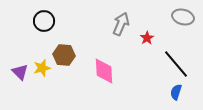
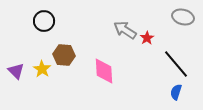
gray arrow: moved 4 px right, 6 px down; rotated 80 degrees counterclockwise
yellow star: moved 1 px down; rotated 24 degrees counterclockwise
purple triangle: moved 4 px left, 1 px up
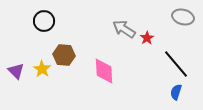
gray arrow: moved 1 px left, 1 px up
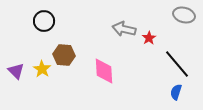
gray ellipse: moved 1 px right, 2 px up
gray arrow: rotated 20 degrees counterclockwise
red star: moved 2 px right
black line: moved 1 px right
